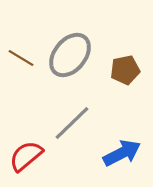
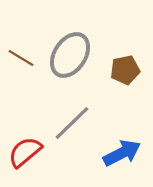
gray ellipse: rotated 6 degrees counterclockwise
red semicircle: moved 1 px left, 4 px up
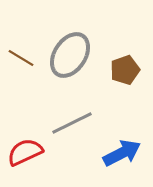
brown pentagon: rotated 8 degrees counterclockwise
gray line: rotated 18 degrees clockwise
red semicircle: rotated 15 degrees clockwise
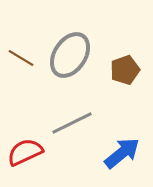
blue arrow: rotated 12 degrees counterclockwise
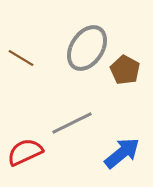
gray ellipse: moved 17 px right, 7 px up
brown pentagon: rotated 24 degrees counterclockwise
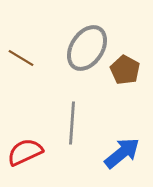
gray line: rotated 60 degrees counterclockwise
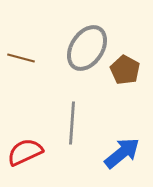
brown line: rotated 16 degrees counterclockwise
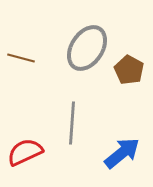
brown pentagon: moved 4 px right
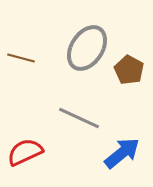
gray line: moved 7 px right, 5 px up; rotated 69 degrees counterclockwise
